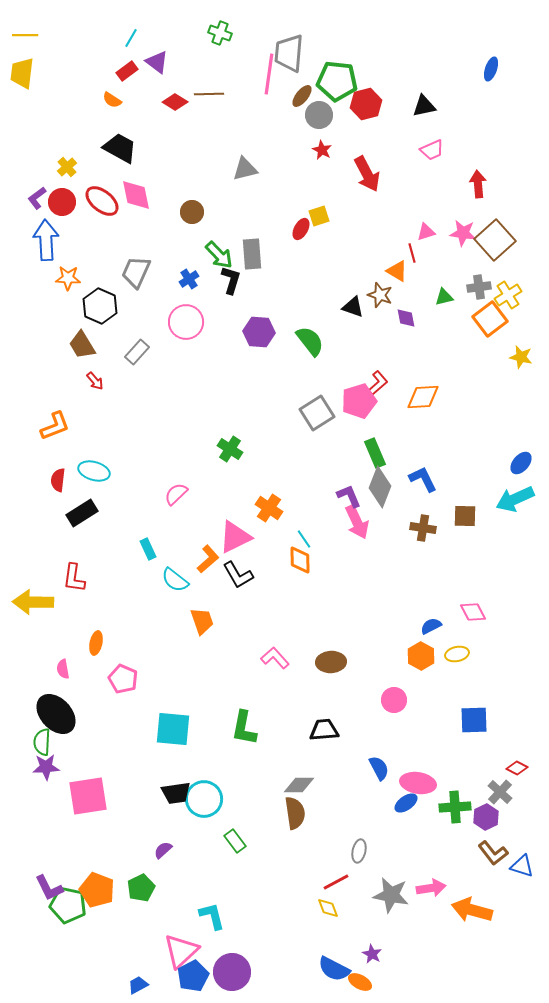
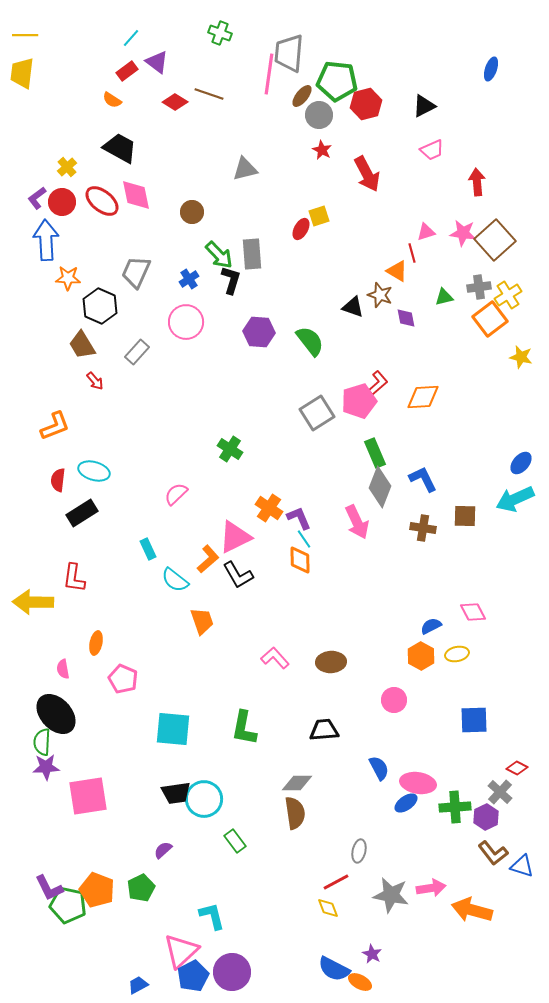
cyan line at (131, 38): rotated 12 degrees clockwise
brown line at (209, 94): rotated 20 degrees clockwise
black triangle at (424, 106): rotated 15 degrees counterclockwise
red arrow at (478, 184): moved 1 px left, 2 px up
purple L-shape at (349, 496): moved 50 px left, 22 px down
gray diamond at (299, 785): moved 2 px left, 2 px up
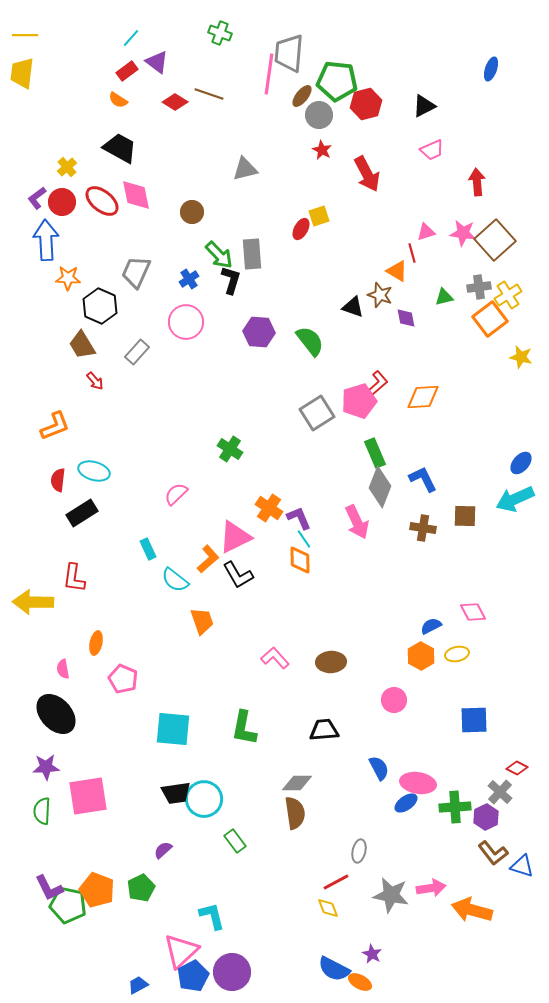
orange semicircle at (112, 100): moved 6 px right
green semicircle at (42, 742): moved 69 px down
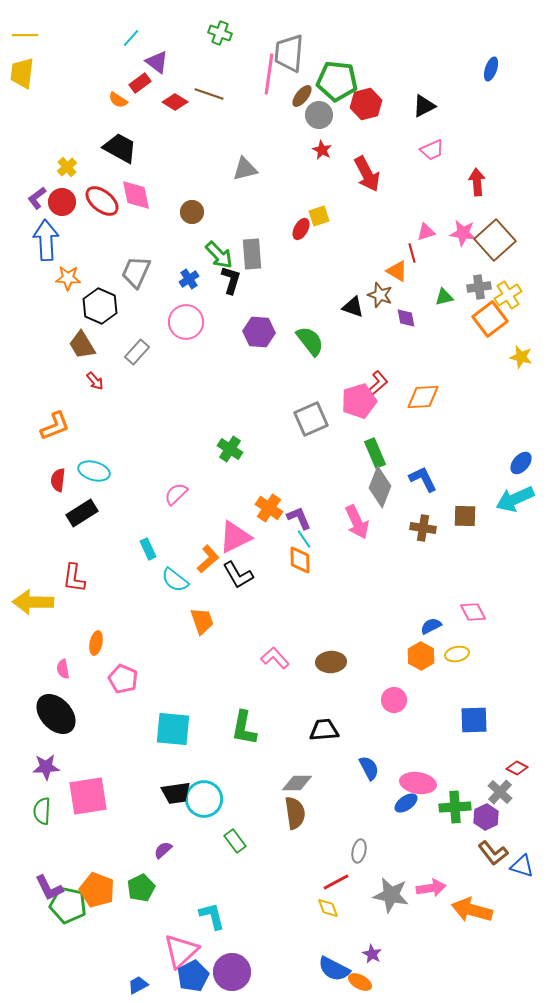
red rectangle at (127, 71): moved 13 px right, 12 px down
gray square at (317, 413): moved 6 px left, 6 px down; rotated 8 degrees clockwise
blue semicircle at (379, 768): moved 10 px left
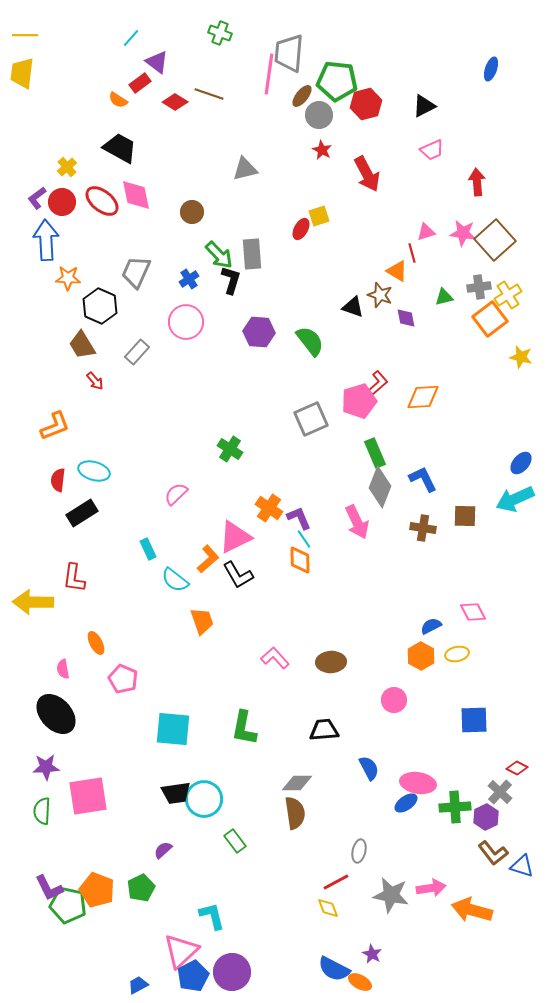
orange ellipse at (96, 643): rotated 40 degrees counterclockwise
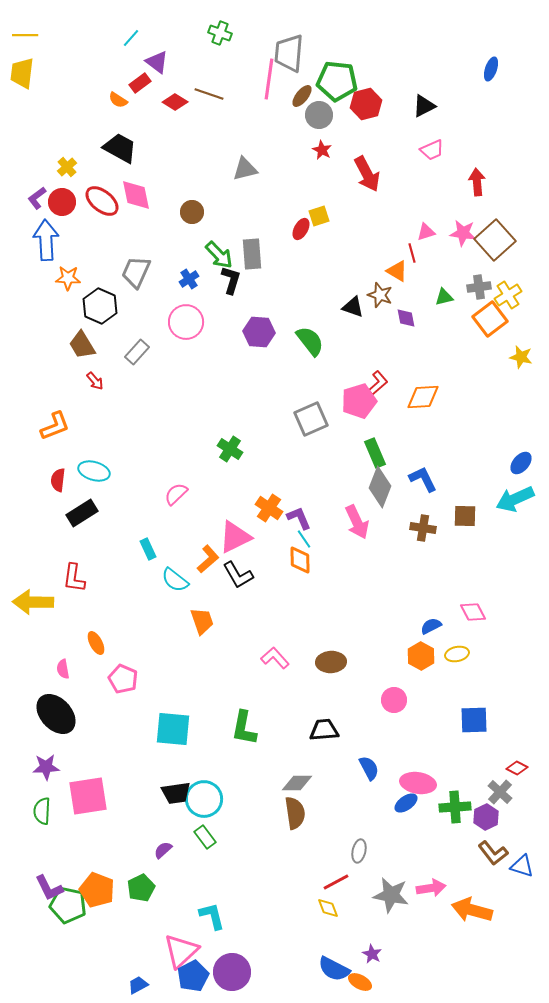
pink line at (269, 74): moved 5 px down
green rectangle at (235, 841): moved 30 px left, 4 px up
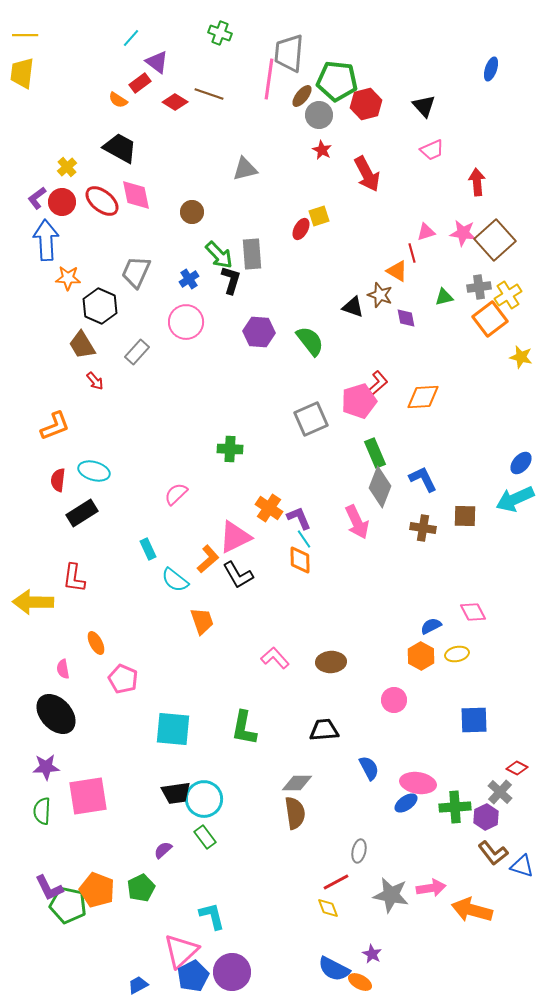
black triangle at (424, 106): rotated 45 degrees counterclockwise
green cross at (230, 449): rotated 30 degrees counterclockwise
